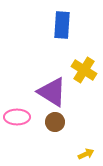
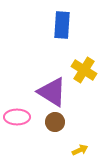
yellow arrow: moved 6 px left, 4 px up
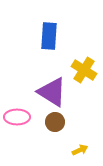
blue rectangle: moved 13 px left, 11 px down
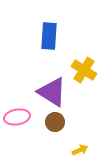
pink ellipse: rotated 10 degrees counterclockwise
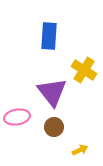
purple triangle: rotated 20 degrees clockwise
brown circle: moved 1 px left, 5 px down
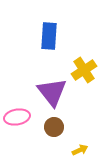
yellow cross: rotated 25 degrees clockwise
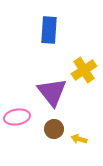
blue rectangle: moved 6 px up
brown circle: moved 2 px down
yellow arrow: moved 1 px left, 11 px up; rotated 140 degrees counterclockwise
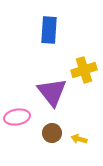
yellow cross: rotated 15 degrees clockwise
brown circle: moved 2 px left, 4 px down
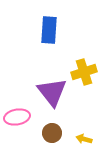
yellow cross: moved 2 px down
yellow arrow: moved 5 px right
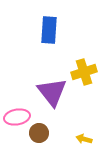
brown circle: moved 13 px left
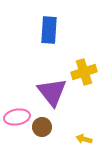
brown circle: moved 3 px right, 6 px up
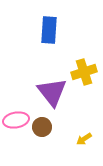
pink ellipse: moved 1 px left, 3 px down
yellow arrow: rotated 49 degrees counterclockwise
